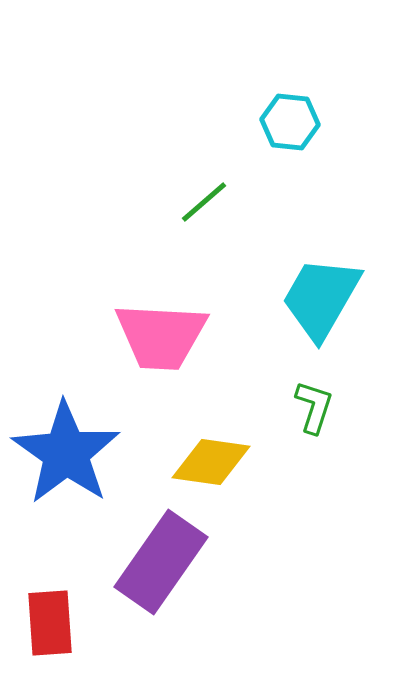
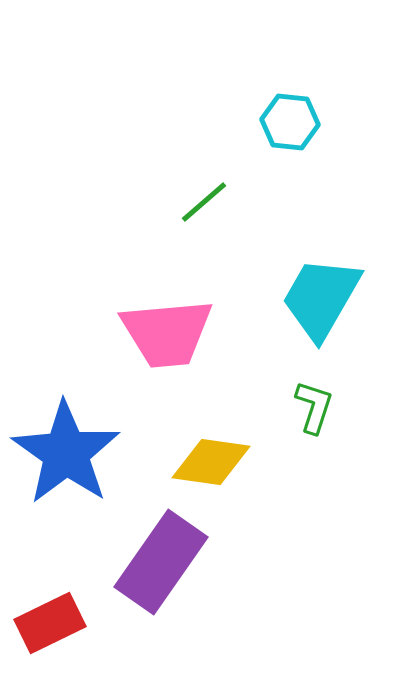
pink trapezoid: moved 6 px right, 3 px up; rotated 8 degrees counterclockwise
red rectangle: rotated 68 degrees clockwise
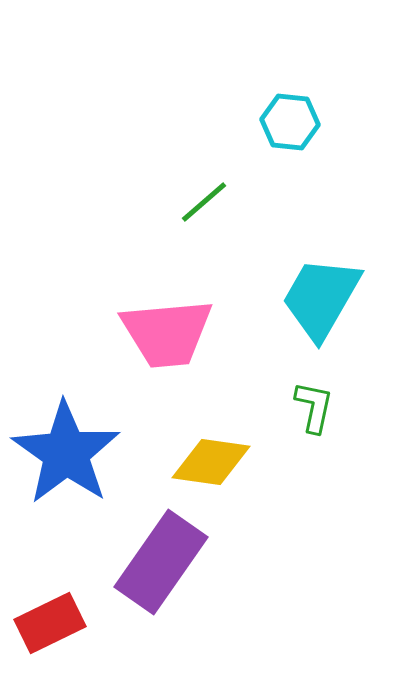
green L-shape: rotated 6 degrees counterclockwise
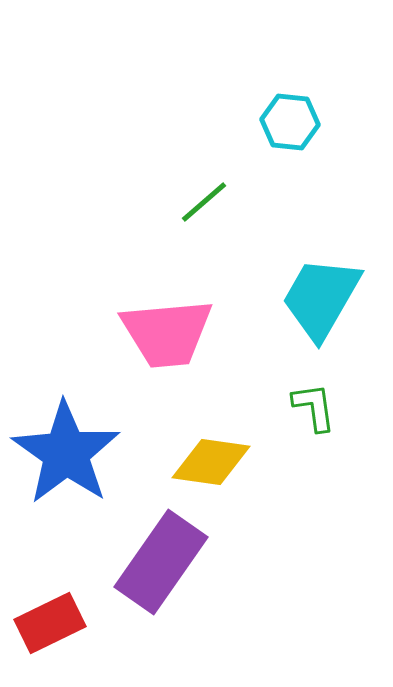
green L-shape: rotated 20 degrees counterclockwise
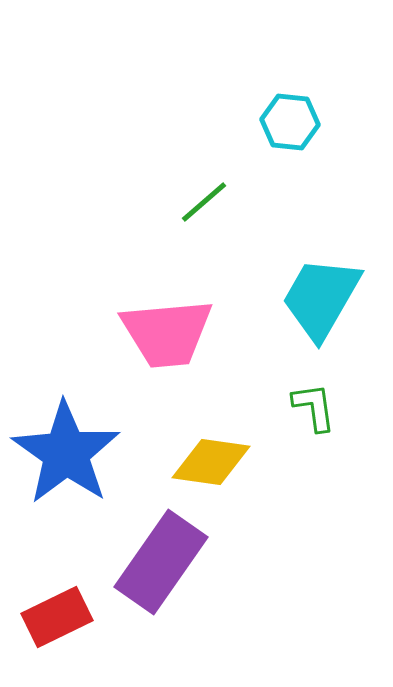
red rectangle: moved 7 px right, 6 px up
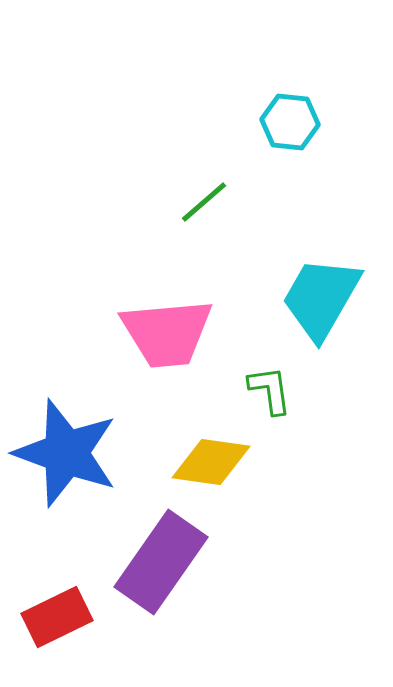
green L-shape: moved 44 px left, 17 px up
blue star: rotated 15 degrees counterclockwise
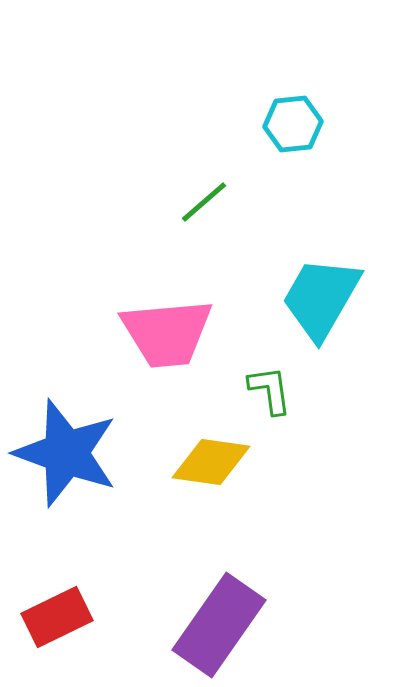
cyan hexagon: moved 3 px right, 2 px down; rotated 12 degrees counterclockwise
purple rectangle: moved 58 px right, 63 px down
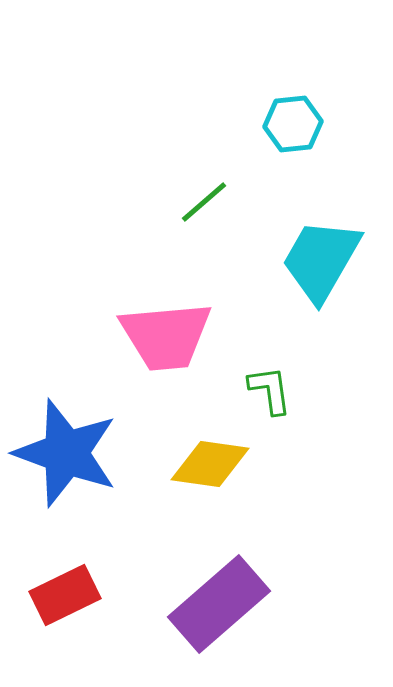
cyan trapezoid: moved 38 px up
pink trapezoid: moved 1 px left, 3 px down
yellow diamond: moved 1 px left, 2 px down
red rectangle: moved 8 px right, 22 px up
purple rectangle: moved 21 px up; rotated 14 degrees clockwise
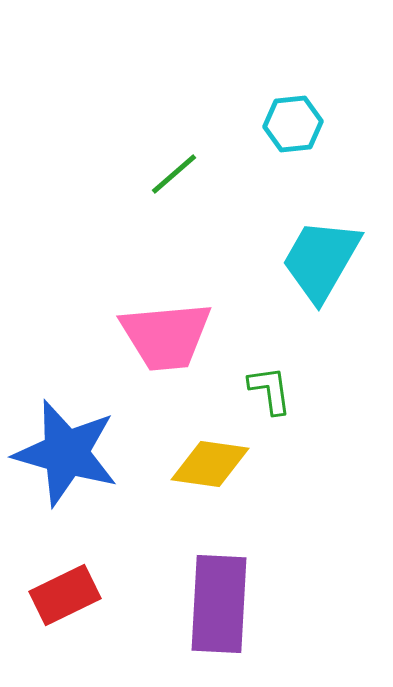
green line: moved 30 px left, 28 px up
blue star: rotated 4 degrees counterclockwise
purple rectangle: rotated 46 degrees counterclockwise
